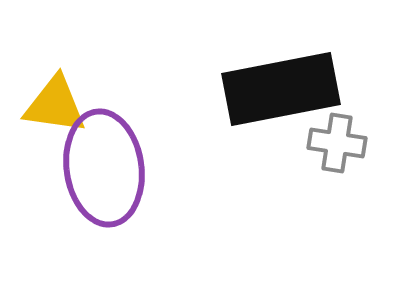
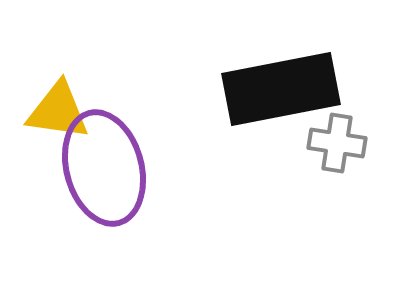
yellow triangle: moved 3 px right, 6 px down
purple ellipse: rotated 7 degrees counterclockwise
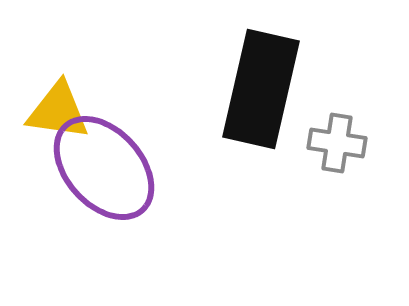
black rectangle: moved 20 px left; rotated 66 degrees counterclockwise
purple ellipse: rotated 27 degrees counterclockwise
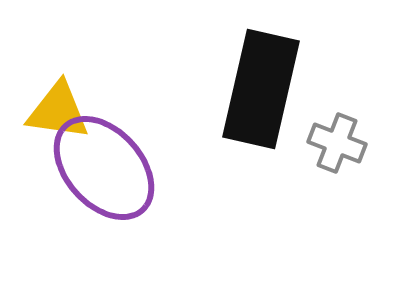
gray cross: rotated 12 degrees clockwise
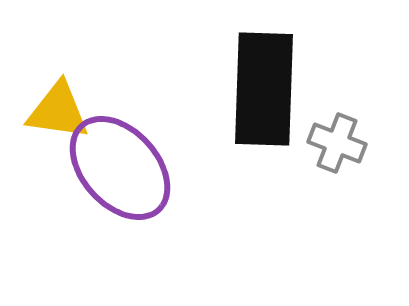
black rectangle: moved 3 px right; rotated 11 degrees counterclockwise
purple ellipse: moved 16 px right
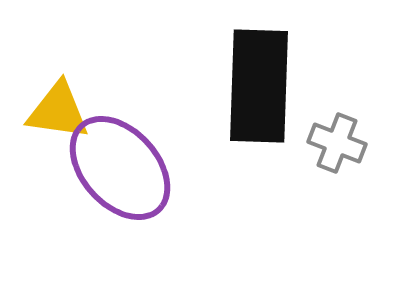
black rectangle: moved 5 px left, 3 px up
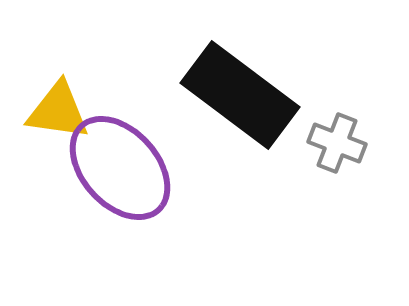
black rectangle: moved 19 px left, 9 px down; rotated 55 degrees counterclockwise
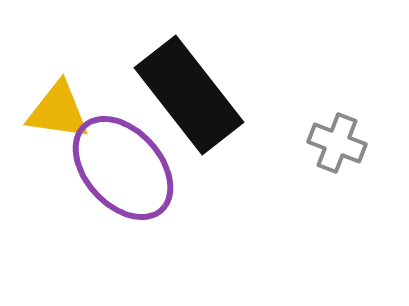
black rectangle: moved 51 px left; rotated 15 degrees clockwise
purple ellipse: moved 3 px right
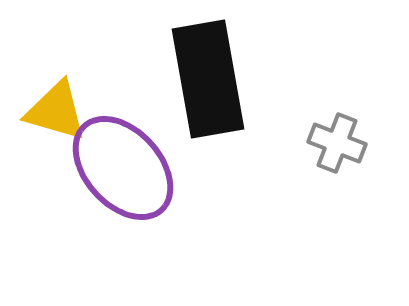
black rectangle: moved 19 px right, 16 px up; rotated 28 degrees clockwise
yellow triangle: moved 2 px left; rotated 8 degrees clockwise
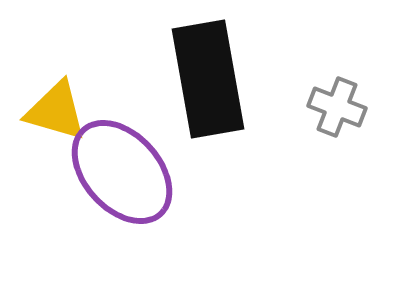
gray cross: moved 36 px up
purple ellipse: moved 1 px left, 4 px down
